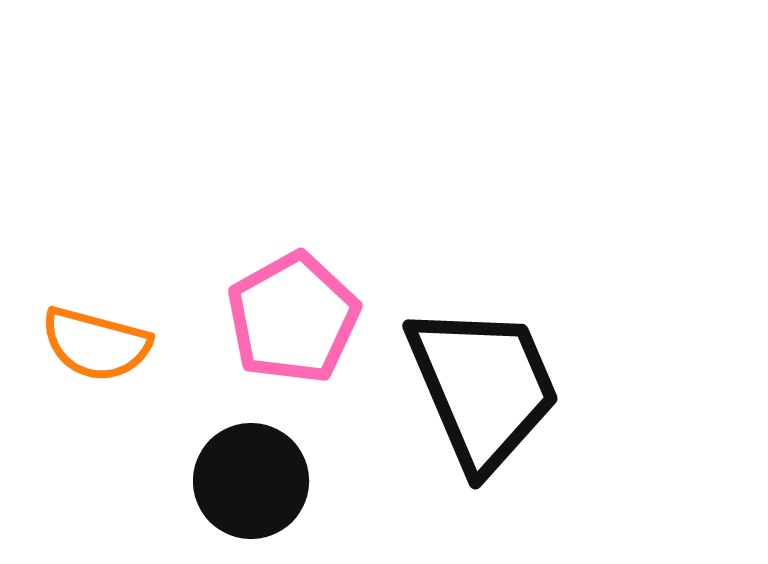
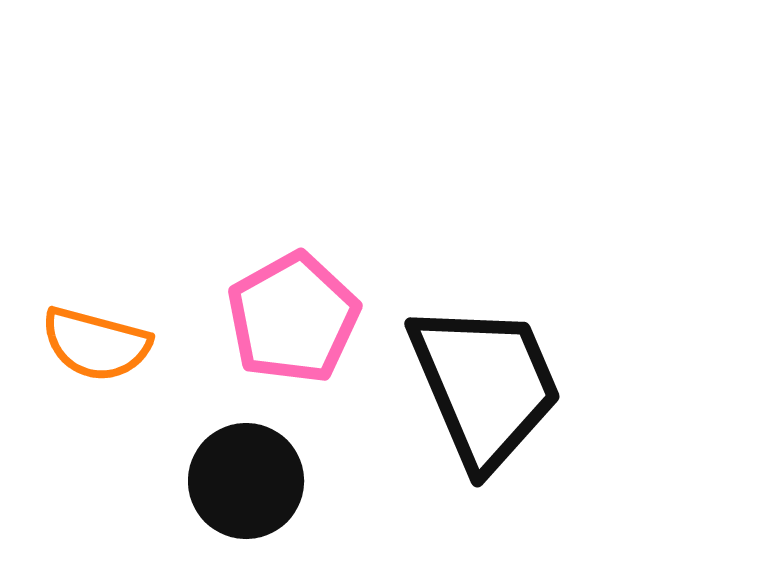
black trapezoid: moved 2 px right, 2 px up
black circle: moved 5 px left
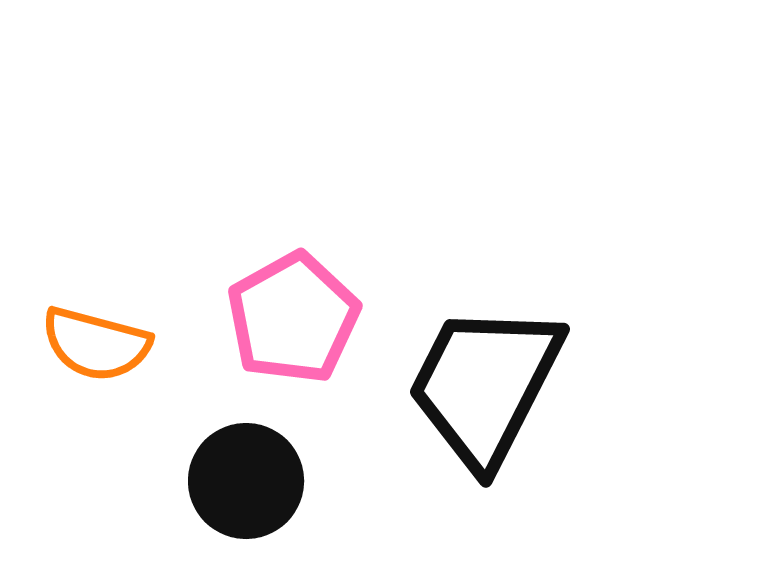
black trapezoid: rotated 130 degrees counterclockwise
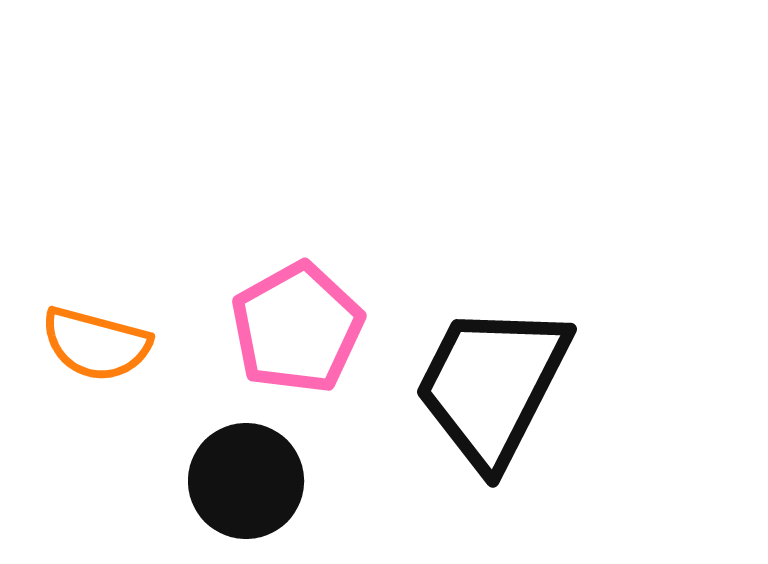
pink pentagon: moved 4 px right, 10 px down
black trapezoid: moved 7 px right
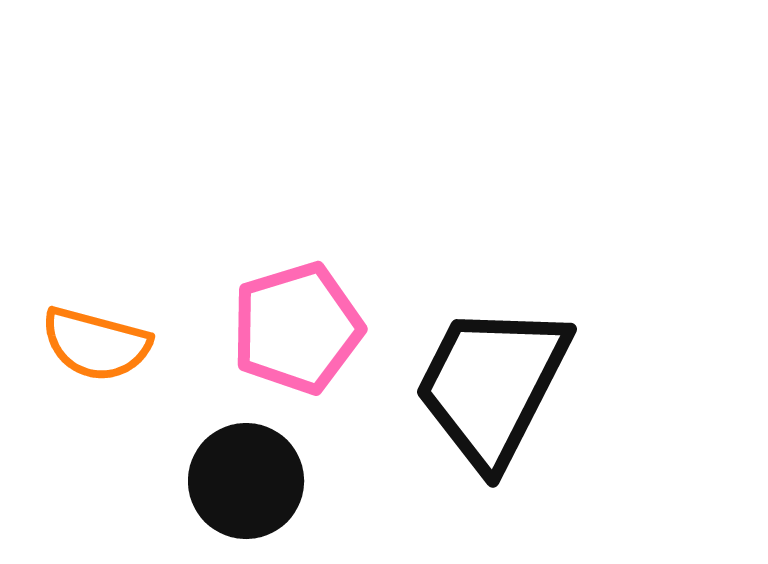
pink pentagon: rotated 12 degrees clockwise
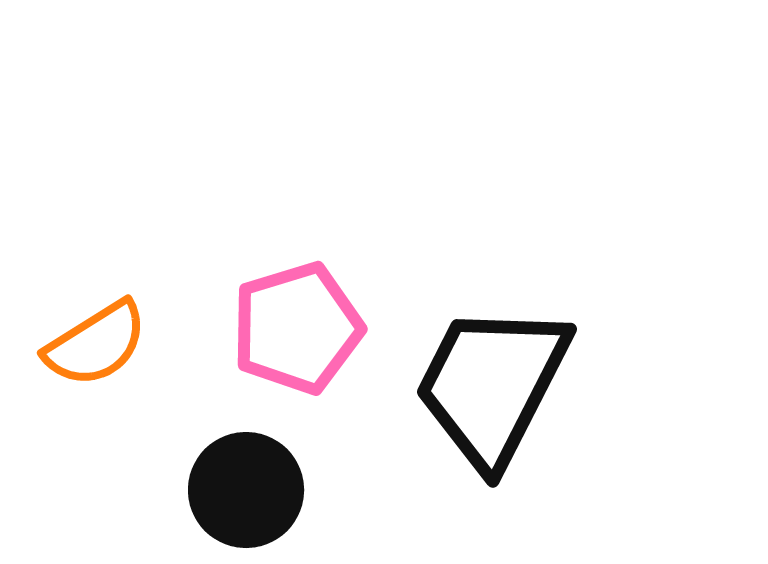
orange semicircle: rotated 47 degrees counterclockwise
black circle: moved 9 px down
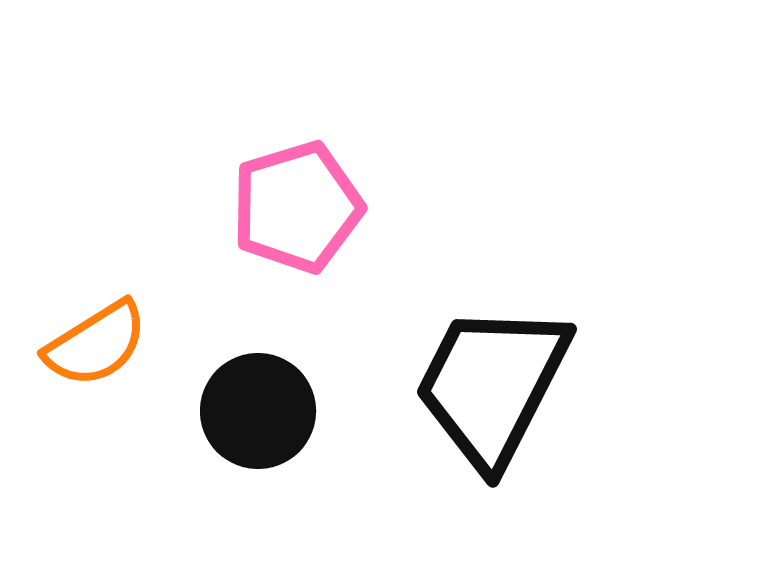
pink pentagon: moved 121 px up
black circle: moved 12 px right, 79 px up
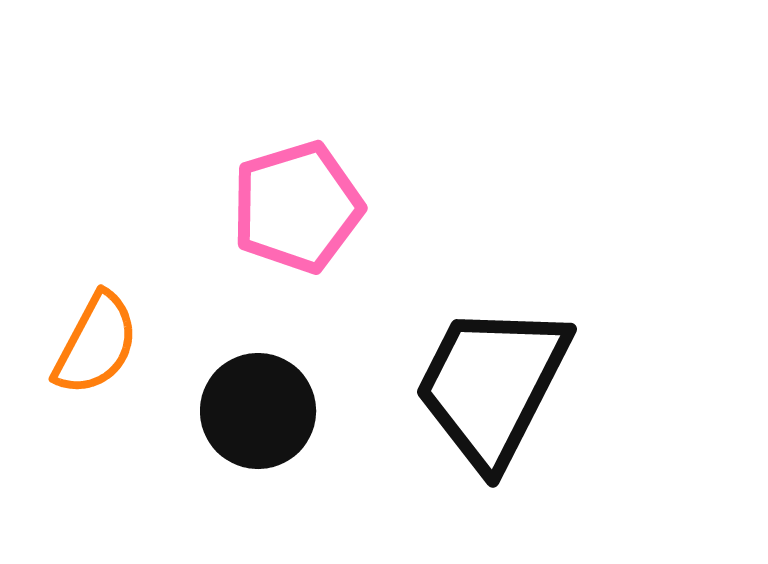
orange semicircle: rotated 30 degrees counterclockwise
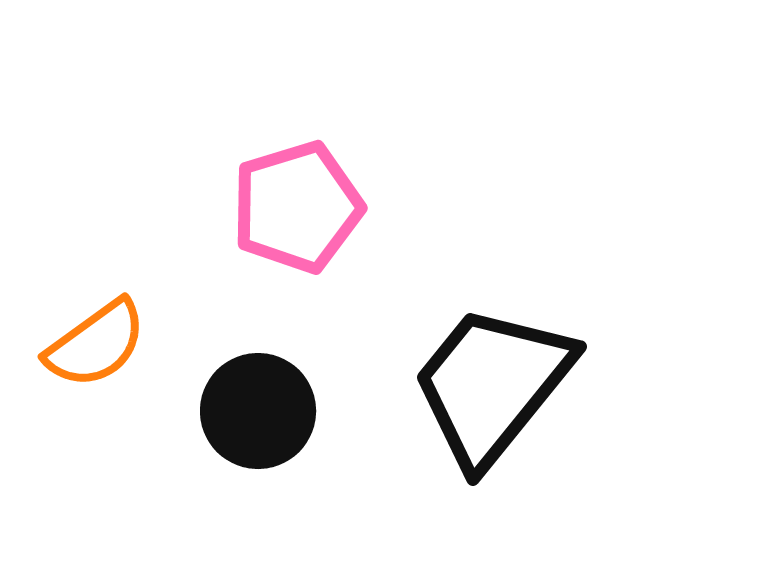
orange semicircle: rotated 26 degrees clockwise
black trapezoid: rotated 12 degrees clockwise
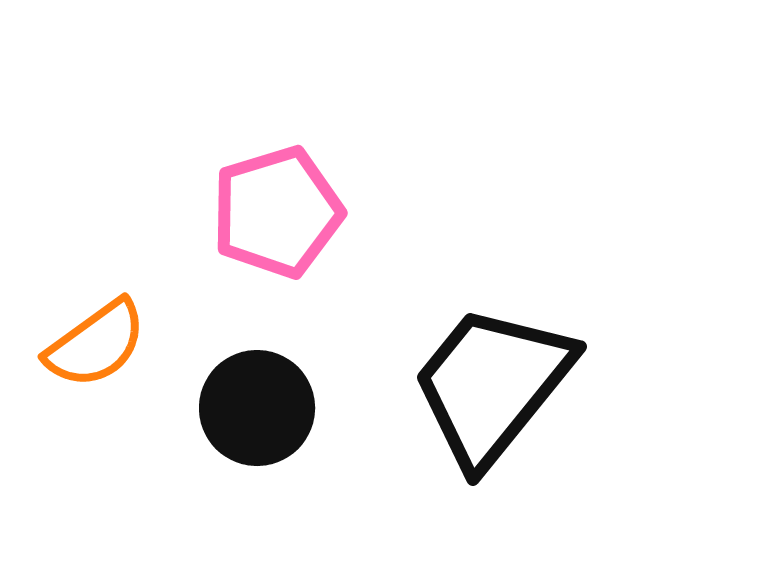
pink pentagon: moved 20 px left, 5 px down
black circle: moved 1 px left, 3 px up
